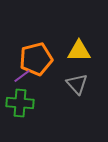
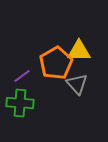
orange pentagon: moved 20 px right, 4 px down; rotated 16 degrees counterclockwise
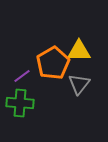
orange pentagon: moved 3 px left
gray triangle: moved 2 px right; rotated 20 degrees clockwise
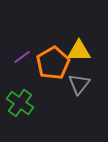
purple line: moved 19 px up
green cross: rotated 32 degrees clockwise
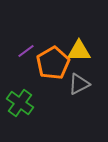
purple line: moved 4 px right, 6 px up
gray triangle: rotated 25 degrees clockwise
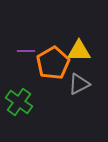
purple line: rotated 36 degrees clockwise
green cross: moved 1 px left, 1 px up
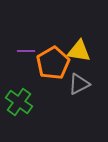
yellow triangle: rotated 10 degrees clockwise
